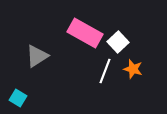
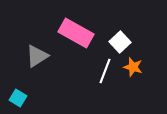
pink rectangle: moved 9 px left
white square: moved 2 px right
orange star: moved 2 px up
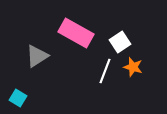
white square: rotated 10 degrees clockwise
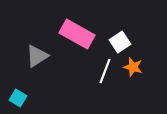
pink rectangle: moved 1 px right, 1 px down
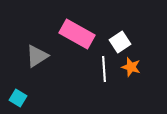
orange star: moved 2 px left
white line: moved 1 px left, 2 px up; rotated 25 degrees counterclockwise
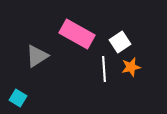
orange star: rotated 30 degrees counterclockwise
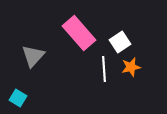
pink rectangle: moved 2 px right, 1 px up; rotated 20 degrees clockwise
gray triangle: moved 4 px left; rotated 15 degrees counterclockwise
